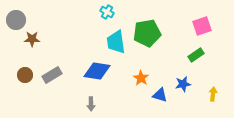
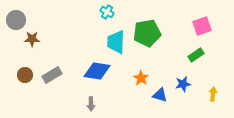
cyan trapezoid: rotated 10 degrees clockwise
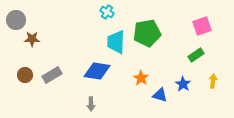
blue star: rotated 28 degrees counterclockwise
yellow arrow: moved 13 px up
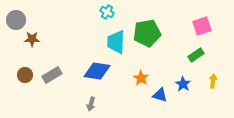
gray arrow: rotated 16 degrees clockwise
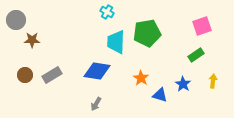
brown star: moved 1 px down
gray arrow: moved 5 px right; rotated 16 degrees clockwise
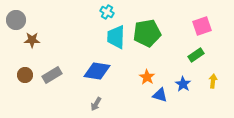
cyan trapezoid: moved 5 px up
orange star: moved 6 px right, 1 px up
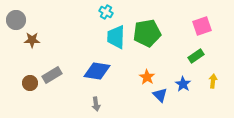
cyan cross: moved 1 px left
green rectangle: moved 1 px down
brown circle: moved 5 px right, 8 px down
blue triangle: rotated 28 degrees clockwise
gray arrow: rotated 40 degrees counterclockwise
